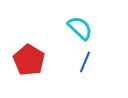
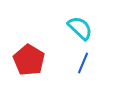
blue line: moved 2 px left, 1 px down
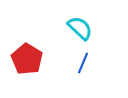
red pentagon: moved 2 px left, 1 px up
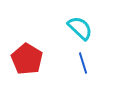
blue line: rotated 40 degrees counterclockwise
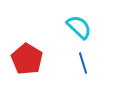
cyan semicircle: moved 1 px left, 1 px up
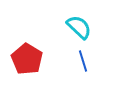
blue line: moved 2 px up
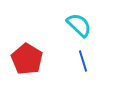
cyan semicircle: moved 2 px up
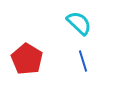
cyan semicircle: moved 2 px up
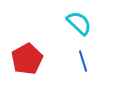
red pentagon: rotated 12 degrees clockwise
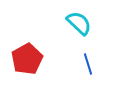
blue line: moved 5 px right, 3 px down
